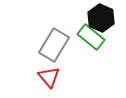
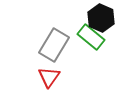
red triangle: rotated 15 degrees clockwise
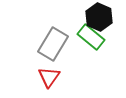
black hexagon: moved 2 px left, 1 px up
gray rectangle: moved 1 px left, 1 px up
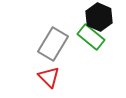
red triangle: rotated 20 degrees counterclockwise
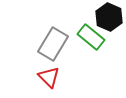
black hexagon: moved 10 px right
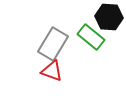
black hexagon: rotated 20 degrees counterclockwise
red triangle: moved 3 px right, 6 px up; rotated 25 degrees counterclockwise
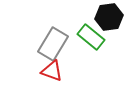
black hexagon: rotated 12 degrees counterclockwise
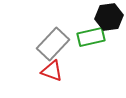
green rectangle: rotated 52 degrees counterclockwise
gray rectangle: rotated 12 degrees clockwise
